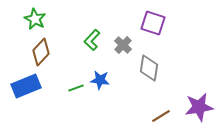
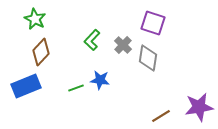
gray diamond: moved 1 px left, 10 px up
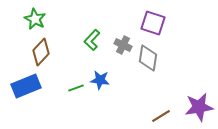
gray cross: rotated 18 degrees counterclockwise
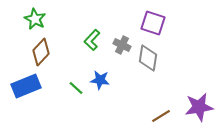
gray cross: moved 1 px left
green line: rotated 63 degrees clockwise
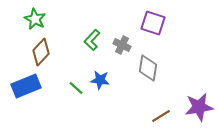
gray diamond: moved 10 px down
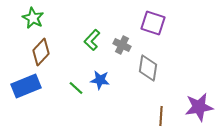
green star: moved 2 px left, 1 px up
brown line: rotated 54 degrees counterclockwise
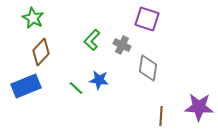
purple square: moved 6 px left, 4 px up
blue star: moved 1 px left
purple star: rotated 12 degrees clockwise
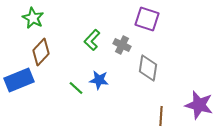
blue rectangle: moved 7 px left, 6 px up
purple star: moved 2 px up; rotated 12 degrees clockwise
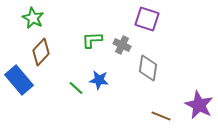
green L-shape: rotated 45 degrees clockwise
blue rectangle: rotated 72 degrees clockwise
purple star: rotated 12 degrees clockwise
brown line: rotated 72 degrees counterclockwise
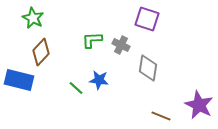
gray cross: moved 1 px left
blue rectangle: rotated 36 degrees counterclockwise
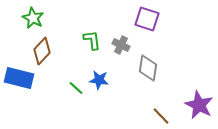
green L-shape: rotated 85 degrees clockwise
brown diamond: moved 1 px right, 1 px up
blue rectangle: moved 2 px up
brown line: rotated 24 degrees clockwise
